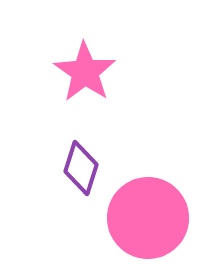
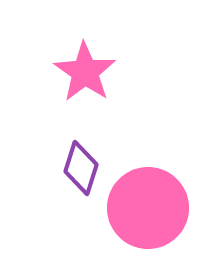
pink circle: moved 10 px up
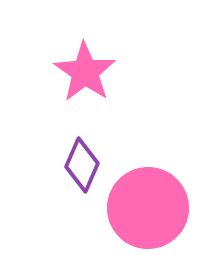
purple diamond: moved 1 px right, 3 px up; rotated 6 degrees clockwise
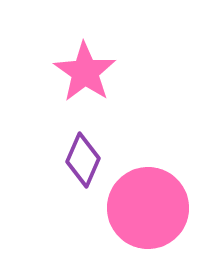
purple diamond: moved 1 px right, 5 px up
